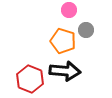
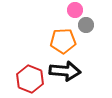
pink circle: moved 6 px right
gray circle: moved 5 px up
orange pentagon: rotated 20 degrees counterclockwise
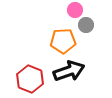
black arrow: moved 4 px right; rotated 24 degrees counterclockwise
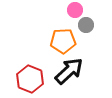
black arrow: rotated 24 degrees counterclockwise
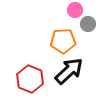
gray circle: moved 2 px right, 1 px up
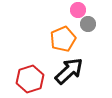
pink circle: moved 3 px right
orange pentagon: moved 2 px up; rotated 20 degrees counterclockwise
red hexagon: rotated 20 degrees clockwise
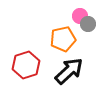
pink circle: moved 2 px right, 6 px down
orange pentagon: rotated 10 degrees clockwise
red hexagon: moved 4 px left, 14 px up
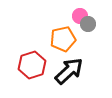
red hexagon: moved 6 px right
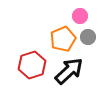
gray circle: moved 13 px down
orange pentagon: rotated 10 degrees counterclockwise
